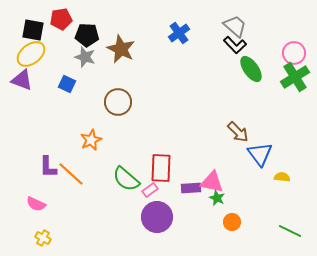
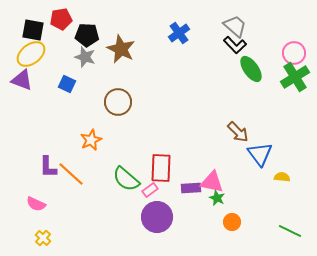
yellow cross: rotated 14 degrees clockwise
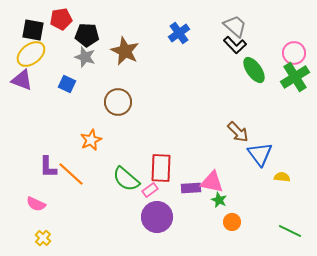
brown star: moved 4 px right, 2 px down
green ellipse: moved 3 px right, 1 px down
green star: moved 2 px right, 2 px down
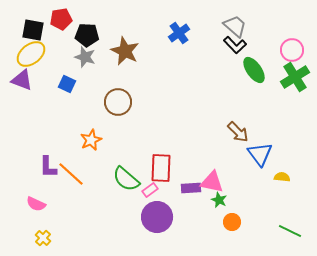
pink circle: moved 2 px left, 3 px up
